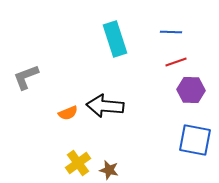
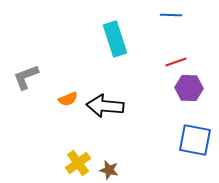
blue line: moved 17 px up
purple hexagon: moved 2 px left, 2 px up
orange semicircle: moved 14 px up
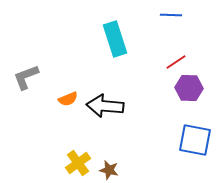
red line: rotated 15 degrees counterclockwise
